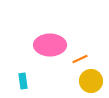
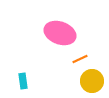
pink ellipse: moved 10 px right, 12 px up; rotated 20 degrees clockwise
yellow circle: moved 1 px right
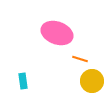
pink ellipse: moved 3 px left
orange line: rotated 42 degrees clockwise
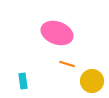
orange line: moved 13 px left, 5 px down
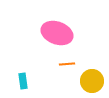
orange line: rotated 21 degrees counterclockwise
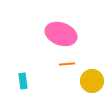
pink ellipse: moved 4 px right, 1 px down
